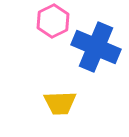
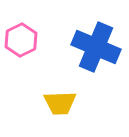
pink hexagon: moved 32 px left, 19 px down
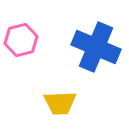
pink hexagon: rotated 12 degrees clockwise
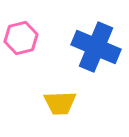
pink hexagon: moved 2 px up
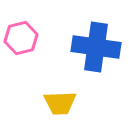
blue cross: rotated 15 degrees counterclockwise
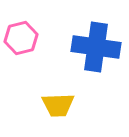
yellow trapezoid: moved 2 px left, 2 px down
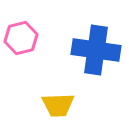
blue cross: moved 3 px down
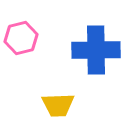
blue cross: rotated 9 degrees counterclockwise
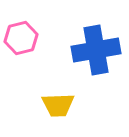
blue cross: rotated 9 degrees counterclockwise
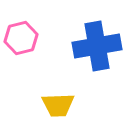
blue cross: moved 1 px right, 4 px up
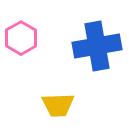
pink hexagon: rotated 16 degrees counterclockwise
